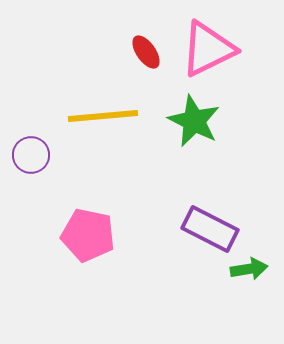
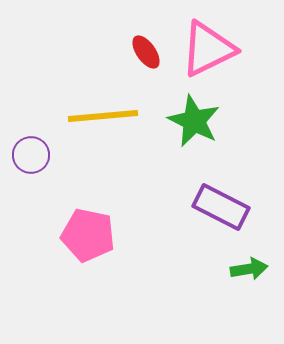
purple rectangle: moved 11 px right, 22 px up
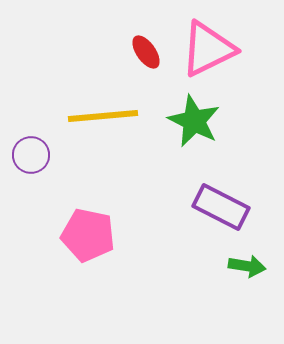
green arrow: moved 2 px left, 3 px up; rotated 18 degrees clockwise
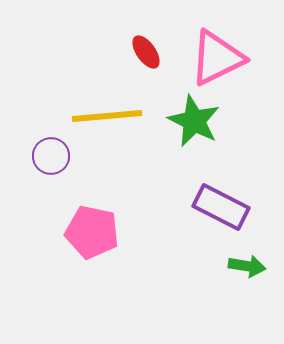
pink triangle: moved 9 px right, 9 px down
yellow line: moved 4 px right
purple circle: moved 20 px right, 1 px down
pink pentagon: moved 4 px right, 3 px up
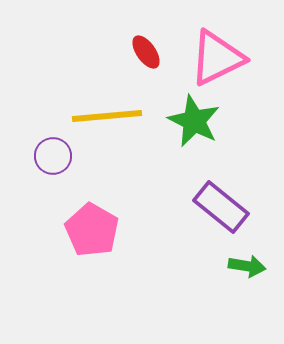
purple circle: moved 2 px right
purple rectangle: rotated 12 degrees clockwise
pink pentagon: moved 2 px up; rotated 18 degrees clockwise
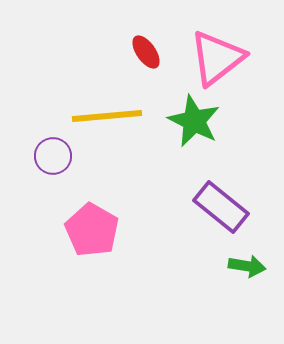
pink triangle: rotated 12 degrees counterclockwise
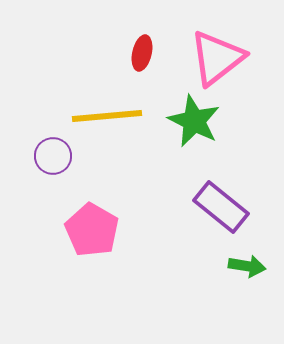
red ellipse: moved 4 px left, 1 px down; rotated 48 degrees clockwise
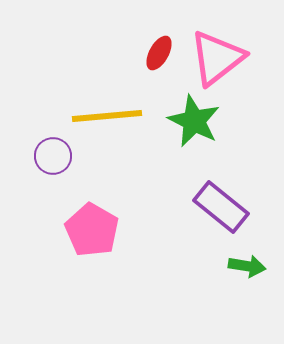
red ellipse: moved 17 px right; rotated 16 degrees clockwise
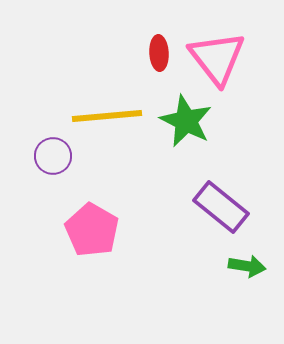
red ellipse: rotated 32 degrees counterclockwise
pink triangle: rotated 30 degrees counterclockwise
green star: moved 8 px left
